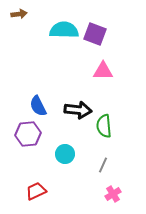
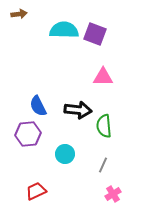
pink triangle: moved 6 px down
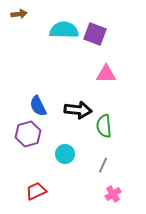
pink triangle: moved 3 px right, 3 px up
purple hexagon: rotated 10 degrees counterclockwise
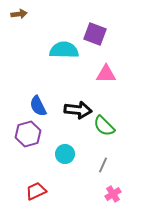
cyan semicircle: moved 20 px down
green semicircle: rotated 40 degrees counterclockwise
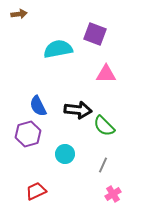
cyan semicircle: moved 6 px left, 1 px up; rotated 12 degrees counterclockwise
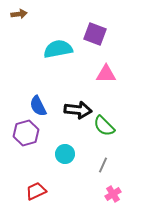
purple hexagon: moved 2 px left, 1 px up
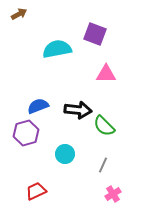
brown arrow: rotated 21 degrees counterclockwise
cyan semicircle: moved 1 px left
blue semicircle: rotated 95 degrees clockwise
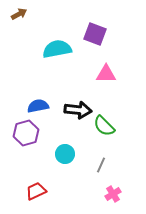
blue semicircle: rotated 10 degrees clockwise
gray line: moved 2 px left
